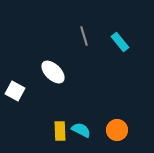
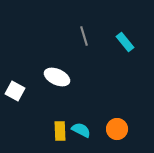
cyan rectangle: moved 5 px right
white ellipse: moved 4 px right, 5 px down; rotated 20 degrees counterclockwise
orange circle: moved 1 px up
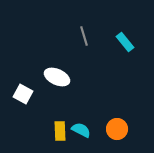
white square: moved 8 px right, 3 px down
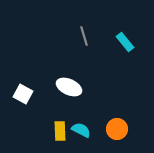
white ellipse: moved 12 px right, 10 px down
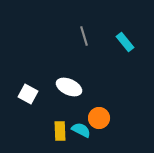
white square: moved 5 px right
orange circle: moved 18 px left, 11 px up
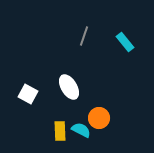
gray line: rotated 36 degrees clockwise
white ellipse: rotated 35 degrees clockwise
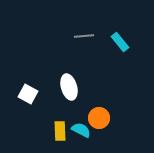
gray line: rotated 66 degrees clockwise
cyan rectangle: moved 5 px left
white ellipse: rotated 15 degrees clockwise
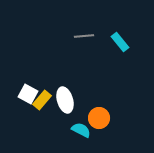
white ellipse: moved 4 px left, 13 px down
yellow rectangle: moved 18 px left, 31 px up; rotated 42 degrees clockwise
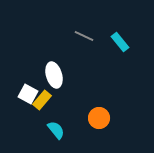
gray line: rotated 30 degrees clockwise
white ellipse: moved 11 px left, 25 px up
cyan semicircle: moved 25 px left; rotated 24 degrees clockwise
